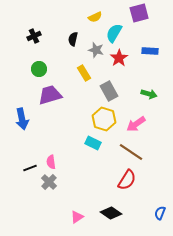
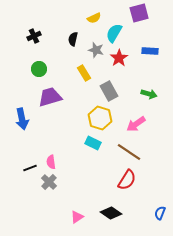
yellow semicircle: moved 1 px left, 1 px down
purple trapezoid: moved 2 px down
yellow hexagon: moved 4 px left, 1 px up
brown line: moved 2 px left
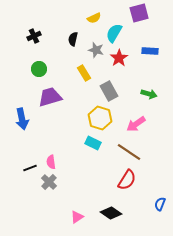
blue semicircle: moved 9 px up
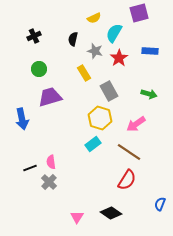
gray star: moved 1 px left, 1 px down
cyan rectangle: moved 1 px down; rotated 63 degrees counterclockwise
pink triangle: rotated 24 degrees counterclockwise
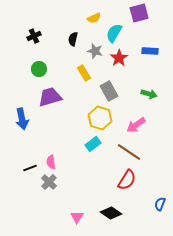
pink arrow: moved 1 px down
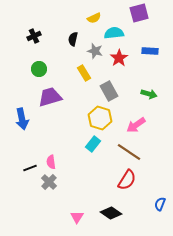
cyan semicircle: rotated 54 degrees clockwise
cyan rectangle: rotated 14 degrees counterclockwise
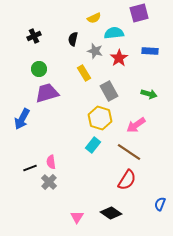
purple trapezoid: moved 3 px left, 4 px up
blue arrow: rotated 40 degrees clockwise
cyan rectangle: moved 1 px down
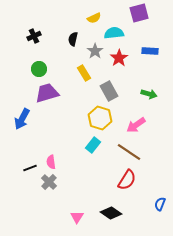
gray star: rotated 21 degrees clockwise
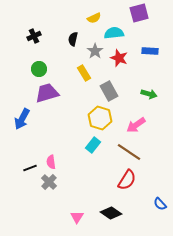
red star: rotated 18 degrees counterclockwise
blue semicircle: rotated 64 degrees counterclockwise
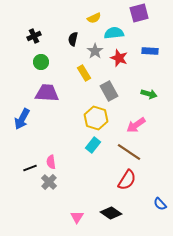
green circle: moved 2 px right, 7 px up
purple trapezoid: rotated 20 degrees clockwise
yellow hexagon: moved 4 px left
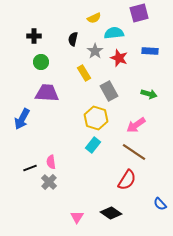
black cross: rotated 24 degrees clockwise
brown line: moved 5 px right
